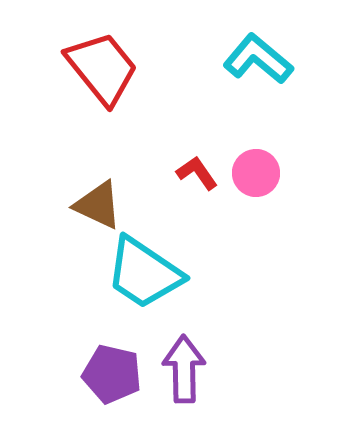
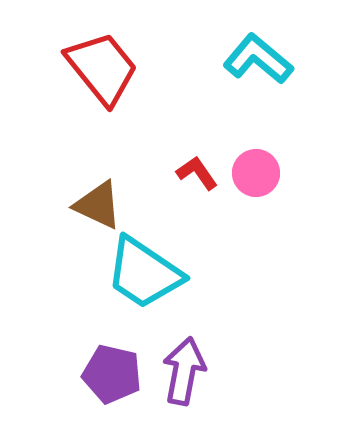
purple arrow: moved 2 px down; rotated 12 degrees clockwise
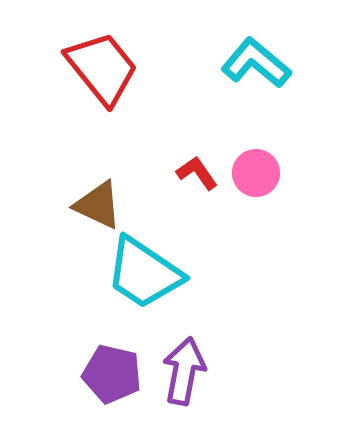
cyan L-shape: moved 2 px left, 4 px down
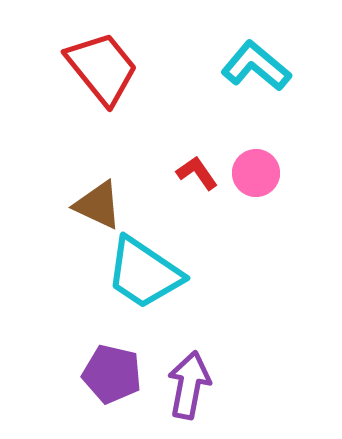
cyan L-shape: moved 3 px down
purple arrow: moved 5 px right, 14 px down
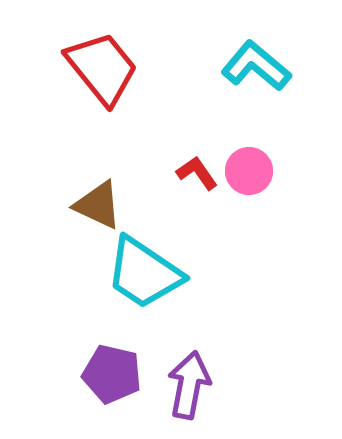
pink circle: moved 7 px left, 2 px up
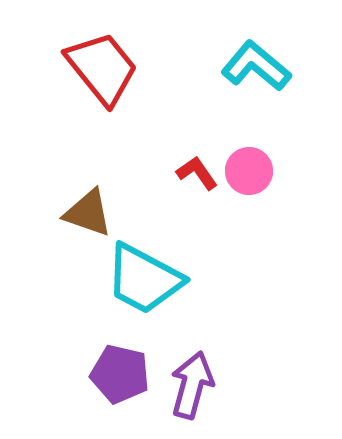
brown triangle: moved 10 px left, 8 px down; rotated 6 degrees counterclockwise
cyan trapezoid: moved 6 px down; rotated 6 degrees counterclockwise
purple pentagon: moved 8 px right
purple arrow: moved 3 px right; rotated 4 degrees clockwise
